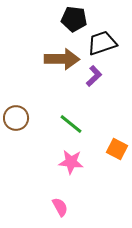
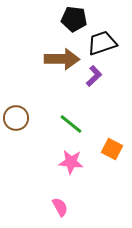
orange square: moved 5 px left
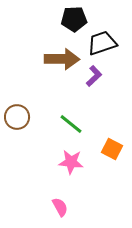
black pentagon: rotated 10 degrees counterclockwise
brown circle: moved 1 px right, 1 px up
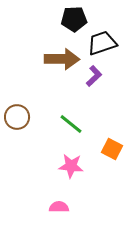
pink star: moved 4 px down
pink semicircle: moved 1 px left; rotated 60 degrees counterclockwise
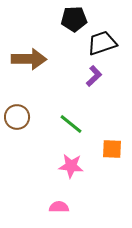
brown arrow: moved 33 px left
orange square: rotated 25 degrees counterclockwise
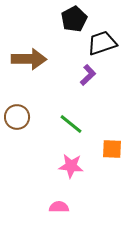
black pentagon: rotated 25 degrees counterclockwise
purple L-shape: moved 6 px left, 1 px up
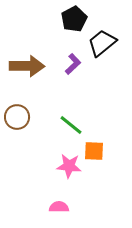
black trapezoid: rotated 20 degrees counterclockwise
brown arrow: moved 2 px left, 7 px down
purple L-shape: moved 15 px left, 11 px up
green line: moved 1 px down
orange square: moved 18 px left, 2 px down
pink star: moved 2 px left
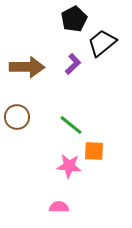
brown arrow: moved 1 px down
